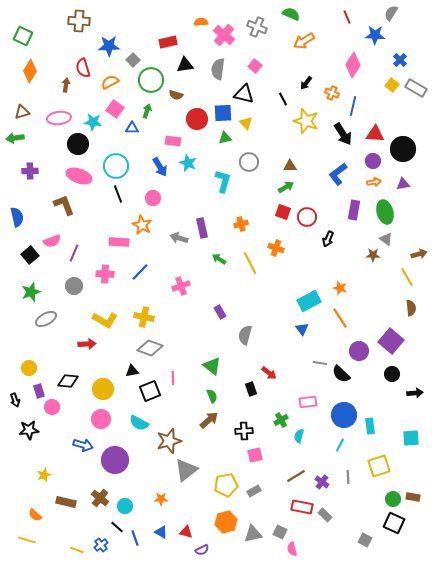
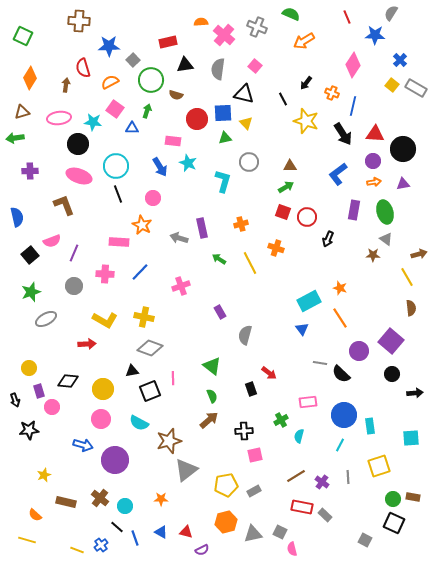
orange diamond at (30, 71): moved 7 px down
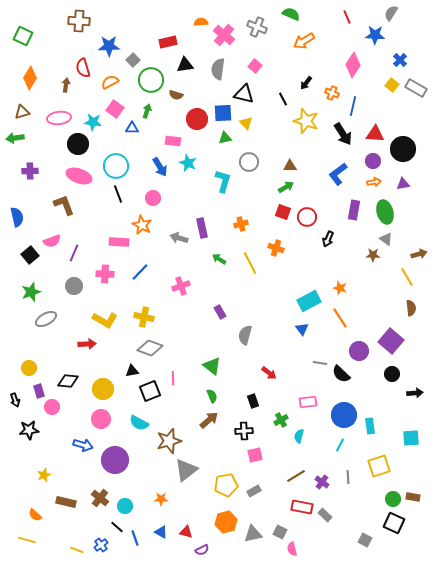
black rectangle at (251, 389): moved 2 px right, 12 px down
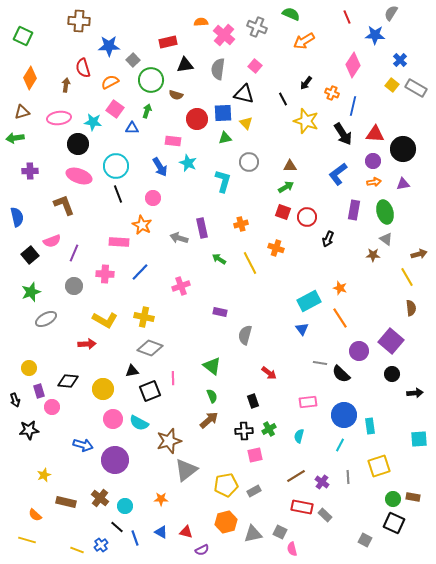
purple rectangle at (220, 312): rotated 48 degrees counterclockwise
pink circle at (101, 419): moved 12 px right
green cross at (281, 420): moved 12 px left, 9 px down
cyan square at (411, 438): moved 8 px right, 1 px down
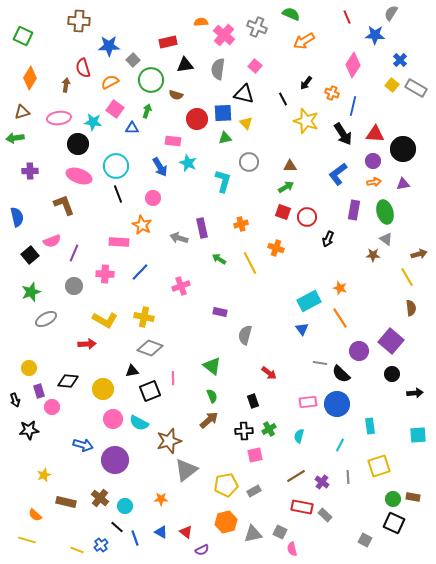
blue circle at (344, 415): moved 7 px left, 11 px up
cyan square at (419, 439): moved 1 px left, 4 px up
red triangle at (186, 532): rotated 24 degrees clockwise
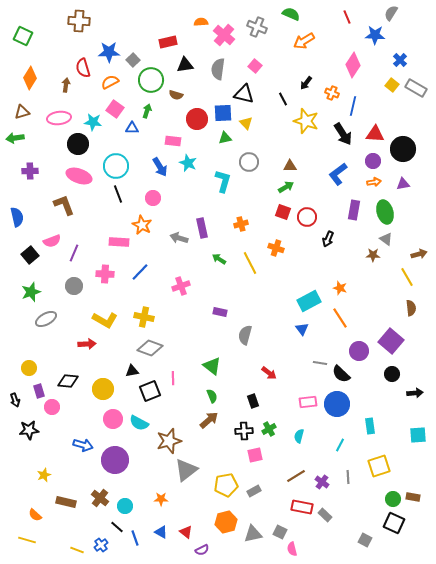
blue star at (109, 46): moved 6 px down
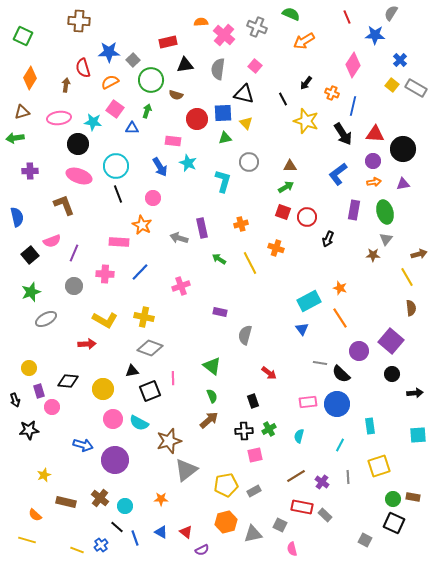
gray triangle at (386, 239): rotated 32 degrees clockwise
gray square at (280, 532): moved 7 px up
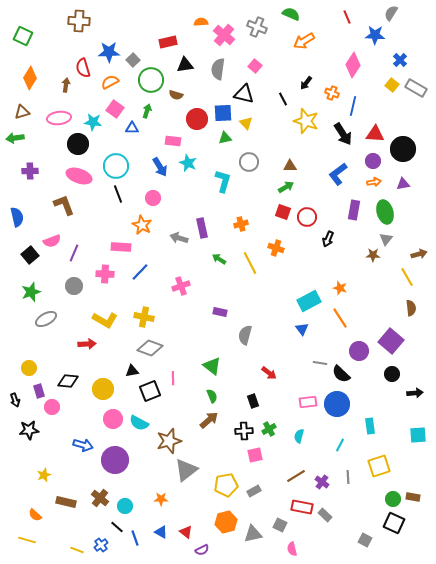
pink rectangle at (119, 242): moved 2 px right, 5 px down
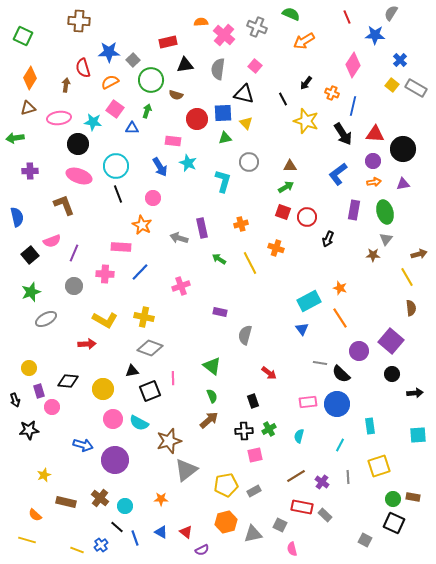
brown triangle at (22, 112): moved 6 px right, 4 px up
